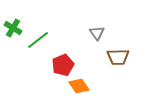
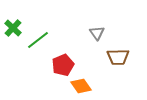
green cross: rotated 12 degrees clockwise
orange diamond: moved 2 px right
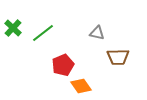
gray triangle: rotated 42 degrees counterclockwise
green line: moved 5 px right, 7 px up
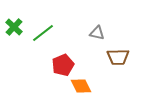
green cross: moved 1 px right, 1 px up
orange diamond: rotated 10 degrees clockwise
